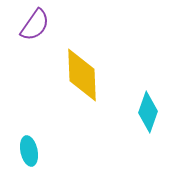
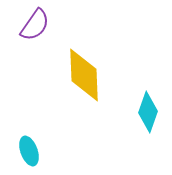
yellow diamond: moved 2 px right
cyan ellipse: rotated 8 degrees counterclockwise
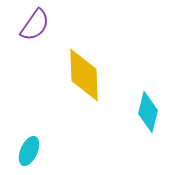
cyan diamond: rotated 6 degrees counterclockwise
cyan ellipse: rotated 44 degrees clockwise
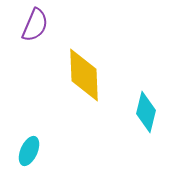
purple semicircle: rotated 12 degrees counterclockwise
cyan diamond: moved 2 px left
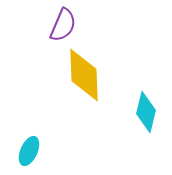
purple semicircle: moved 28 px right
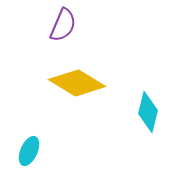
yellow diamond: moved 7 px left, 8 px down; rotated 56 degrees counterclockwise
cyan diamond: moved 2 px right
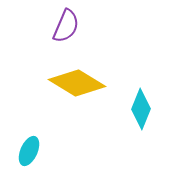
purple semicircle: moved 3 px right, 1 px down
cyan diamond: moved 7 px left, 3 px up; rotated 9 degrees clockwise
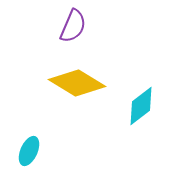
purple semicircle: moved 7 px right
cyan diamond: moved 3 px up; rotated 30 degrees clockwise
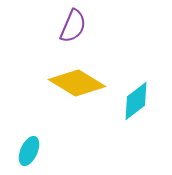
cyan diamond: moved 5 px left, 5 px up
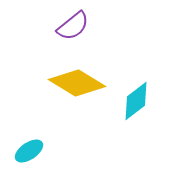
purple semicircle: rotated 28 degrees clockwise
cyan ellipse: rotated 32 degrees clockwise
